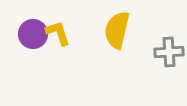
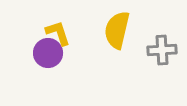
purple circle: moved 15 px right, 19 px down
gray cross: moved 7 px left, 2 px up
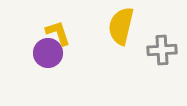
yellow semicircle: moved 4 px right, 4 px up
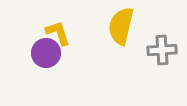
purple circle: moved 2 px left
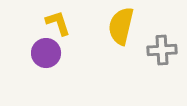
yellow L-shape: moved 10 px up
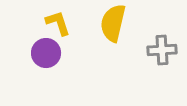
yellow semicircle: moved 8 px left, 3 px up
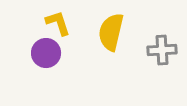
yellow semicircle: moved 2 px left, 9 px down
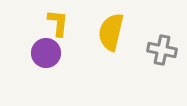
yellow L-shape: rotated 24 degrees clockwise
gray cross: rotated 16 degrees clockwise
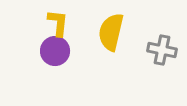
purple circle: moved 9 px right, 2 px up
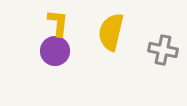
gray cross: moved 1 px right
